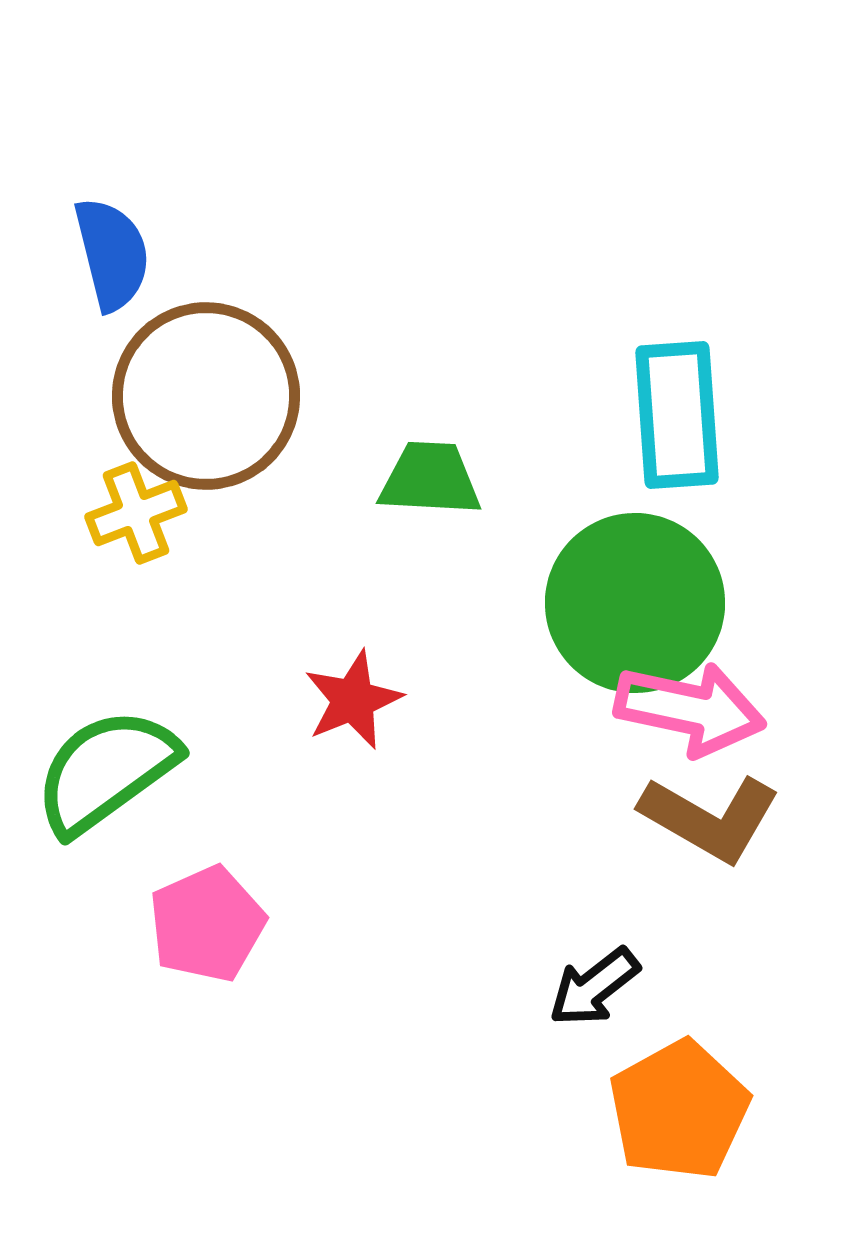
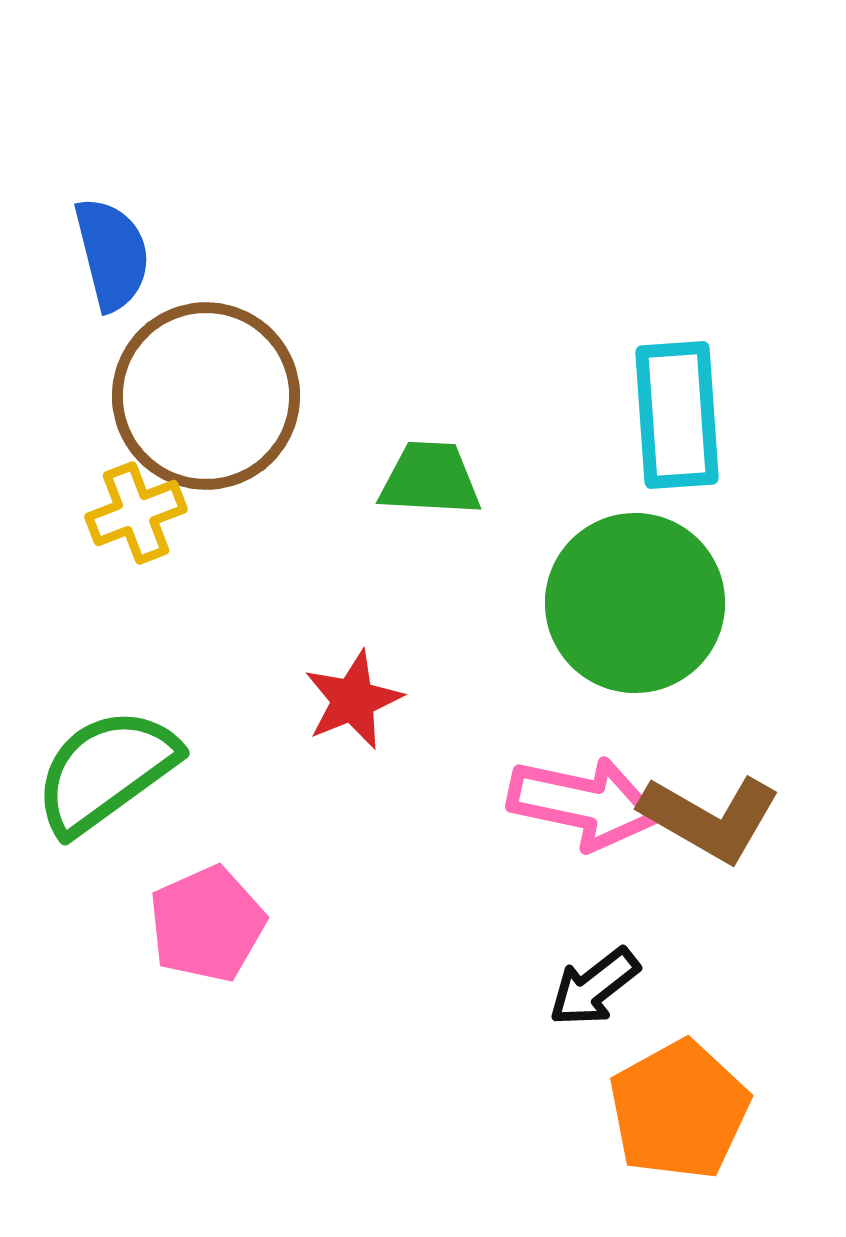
pink arrow: moved 107 px left, 94 px down
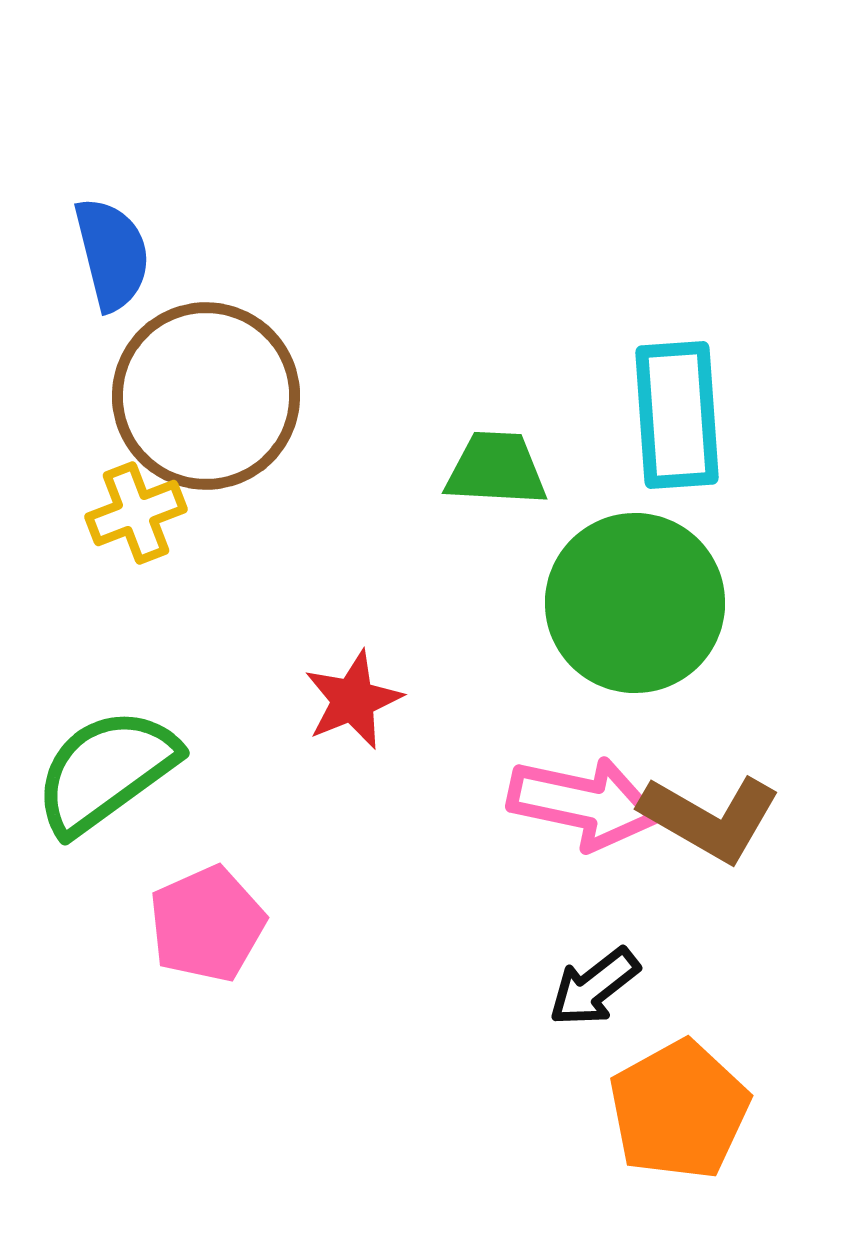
green trapezoid: moved 66 px right, 10 px up
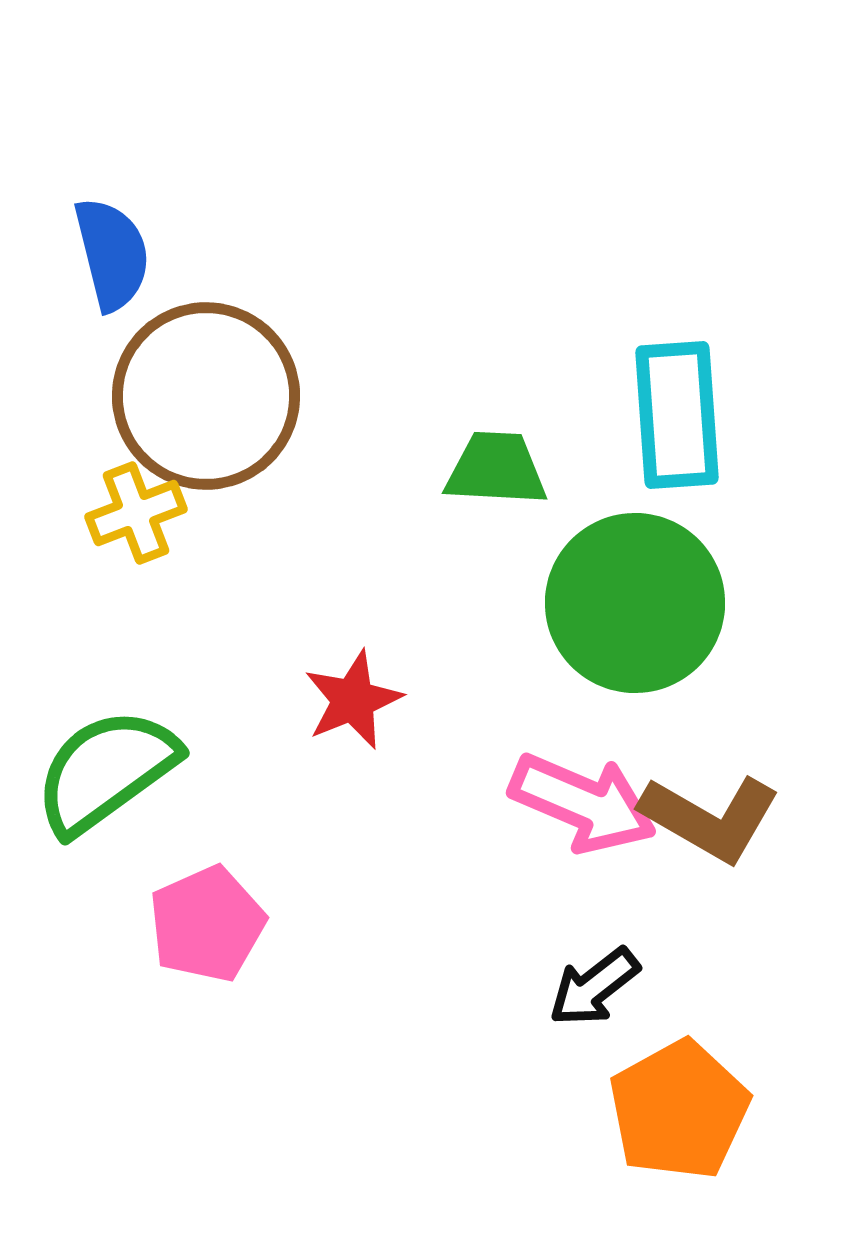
pink arrow: rotated 11 degrees clockwise
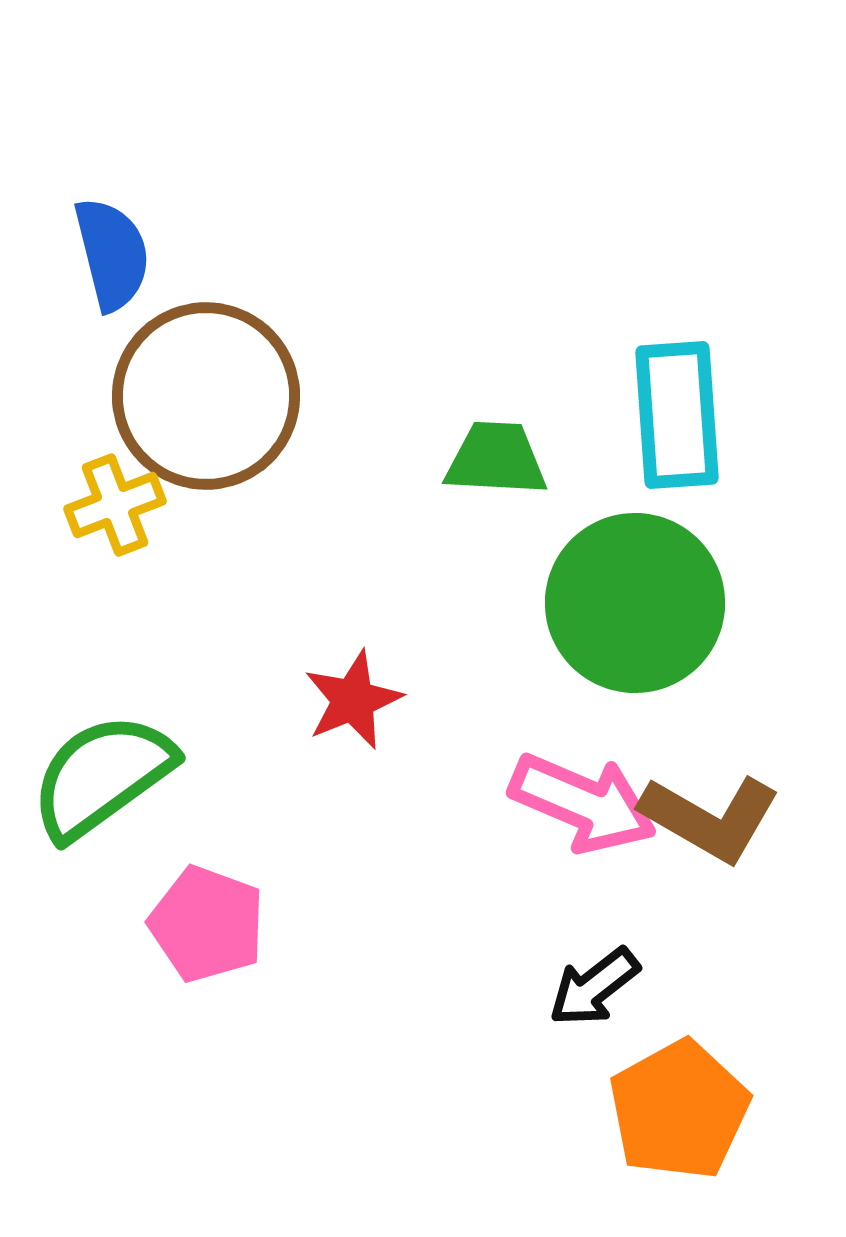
green trapezoid: moved 10 px up
yellow cross: moved 21 px left, 8 px up
green semicircle: moved 4 px left, 5 px down
pink pentagon: rotated 28 degrees counterclockwise
